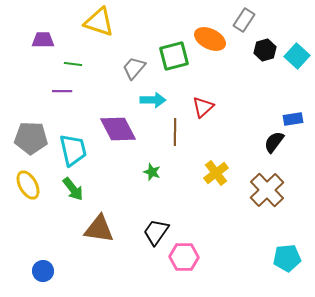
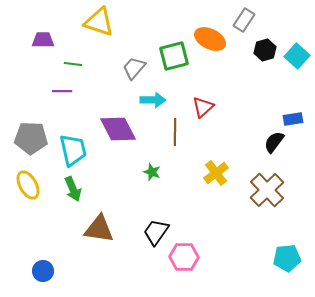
green arrow: rotated 15 degrees clockwise
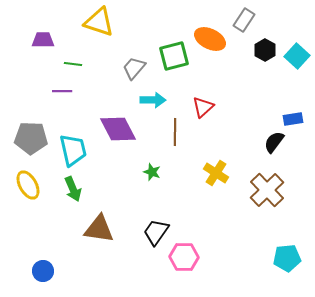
black hexagon: rotated 15 degrees counterclockwise
yellow cross: rotated 20 degrees counterclockwise
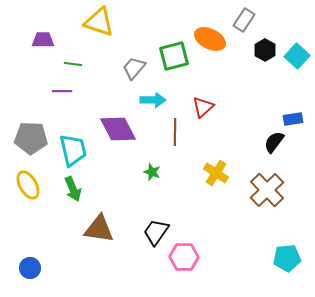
blue circle: moved 13 px left, 3 px up
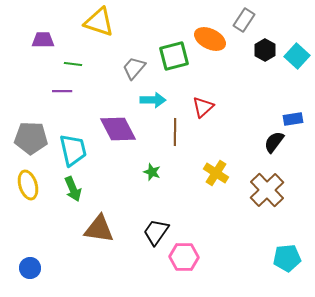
yellow ellipse: rotated 12 degrees clockwise
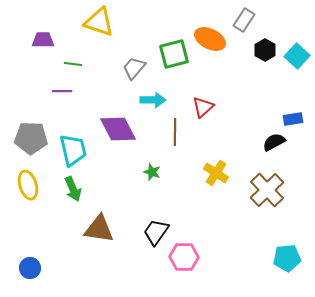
green square: moved 2 px up
black semicircle: rotated 25 degrees clockwise
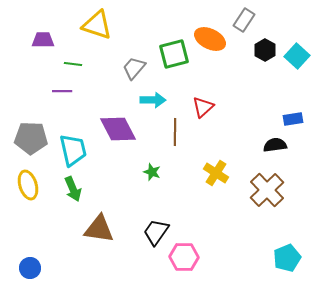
yellow triangle: moved 2 px left, 3 px down
black semicircle: moved 1 px right, 3 px down; rotated 20 degrees clockwise
cyan pentagon: rotated 16 degrees counterclockwise
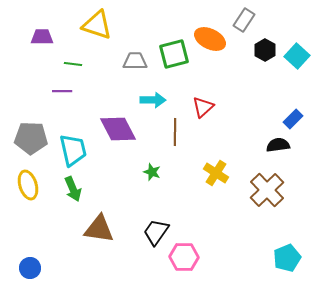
purple trapezoid: moved 1 px left, 3 px up
gray trapezoid: moved 1 px right, 7 px up; rotated 50 degrees clockwise
blue rectangle: rotated 36 degrees counterclockwise
black semicircle: moved 3 px right
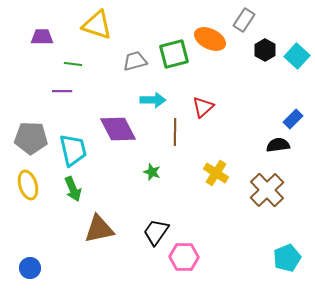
gray trapezoid: rotated 15 degrees counterclockwise
brown triangle: rotated 20 degrees counterclockwise
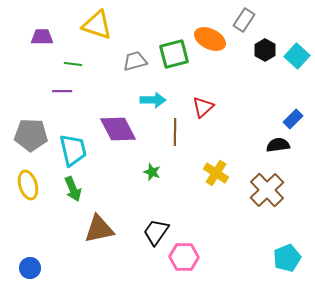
gray pentagon: moved 3 px up
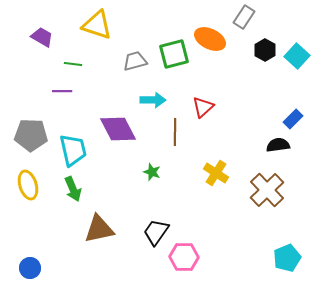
gray rectangle: moved 3 px up
purple trapezoid: rotated 30 degrees clockwise
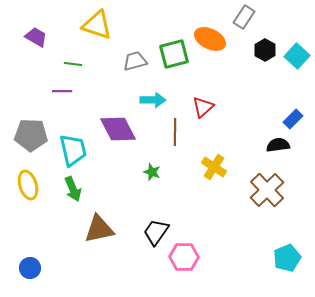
purple trapezoid: moved 6 px left
yellow cross: moved 2 px left, 6 px up
